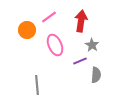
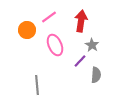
purple line: rotated 24 degrees counterclockwise
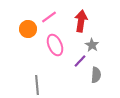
orange circle: moved 1 px right, 1 px up
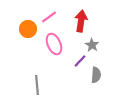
pink ellipse: moved 1 px left, 1 px up
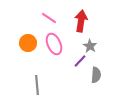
pink line: moved 1 px down; rotated 70 degrees clockwise
orange circle: moved 14 px down
gray star: moved 2 px left, 1 px down
